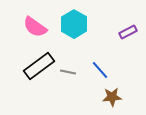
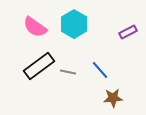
brown star: moved 1 px right, 1 px down
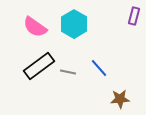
purple rectangle: moved 6 px right, 16 px up; rotated 48 degrees counterclockwise
blue line: moved 1 px left, 2 px up
brown star: moved 7 px right, 1 px down
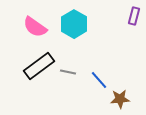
blue line: moved 12 px down
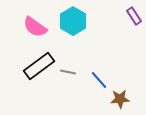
purple rectangle: rotated 48 degrees counterclockwise
cyan hexagon: moved 1 px left, 3 px up
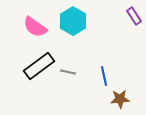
blue line: moved 5 px right, 4 px up; rotated 30 degrees clockwise
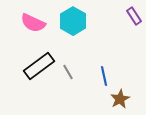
pink semicircle: moved 2 px left, 4 px up; rotated 10 degrees counterclockwise
gray line: rotated 49 degrees clockwise
brown star: rotated 24 degrees counterclockwise
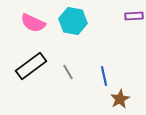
purple rectangle: rotated 60 degrees counterclockwise
cyan hexagon: rotated 20 degrees counterclockwise
black rectangle: moved 8 px left
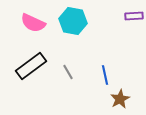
blue line: moved 1 px right, 1 px up
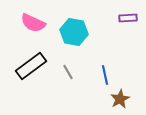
purple rectangle: moved 6 px left, 2 px down
cyan hexagon: moved 1 px right, 11 px down
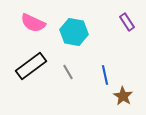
purple rectangle: moved 1 px left, 4 px down; rotated 60 degrees clockwise
brown star: moved 3 px right, 3 px up; rotated 12 degrees counterclockwise
